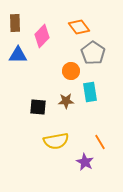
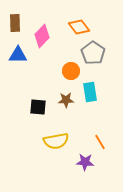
brown star: moved 1 px up
purple star: rotated 24 degrees counterclockwise
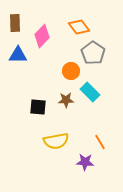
cyan rectangle: rotated 36 degrees counterclockwise
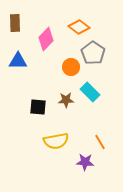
orange diamond: rotated 15 degrees counterclockwise
pink diamond: moved 4 px right, 3 px down
blue triangle: moved 6 px down
orange circle: moved 4 px up
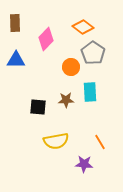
orange diamond: moved 4 px right
blue triangle: moved 2 px left, 1 px up
cyan rectangle: rotated 42 degrees clockwise
purple star: moved 1 px left, 2 px down
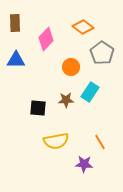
gray pentagon: moved 9 px right
cyan rectangle: rotated 36 degrees clockwise
black square: moved 1 px down
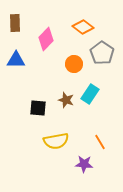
orange circle: moved 3 px right, 3 px up
cyan rectangle: moved 2 px down
brown star: rotated 21 degrees clockwise
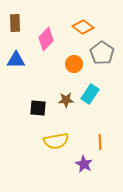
brown star: rotated 21 degrees counterclockwise
orange line: rotated 28 degrees clockwise
purple star: rotated 24 degrees clockwise
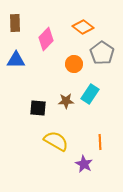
brown star: moved 1 px down
yellow semicircle: rotated 140 degrees counterclockwise
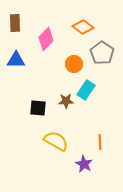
cyan rectangle: moved 4 px left, 4 px up
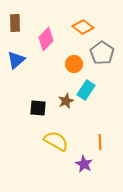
blue triangle: rotated 42 degrees counterclockwise
brown star: rotated 21 degrees counterclockwise
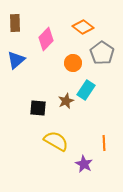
orange circle: moved 1 px left, 1 px up
orange line: moved 4 px right, 1 px down
